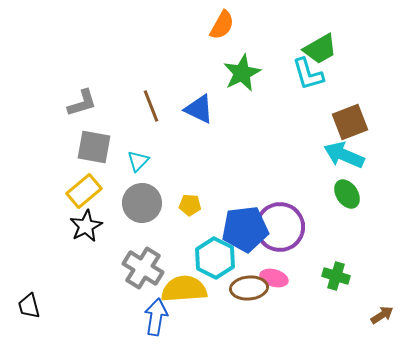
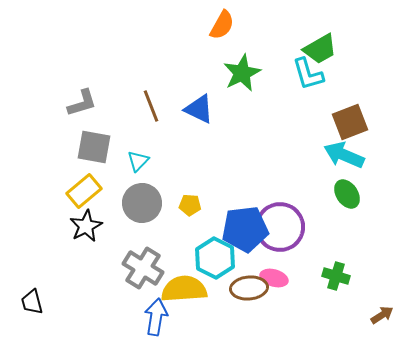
black trapezoid: moved 3 px right, 4 px up
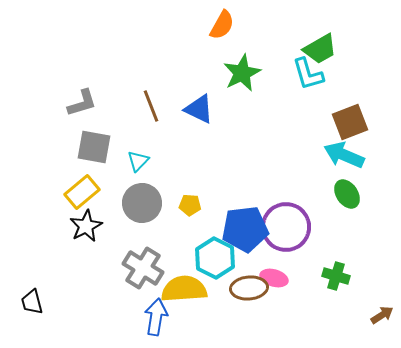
yellow rectangle: moved 2 px left, 1 px down
purple circle: moved 6 px right
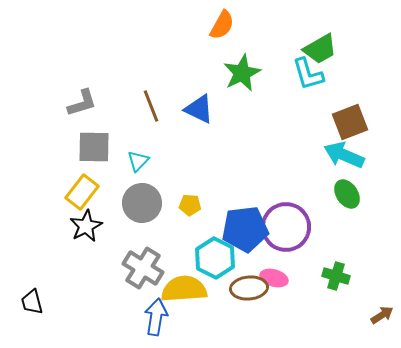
gray square: rotated 9 degrees counterclockwise
yellow rectangle: rotated 12 degrees counterclockwise
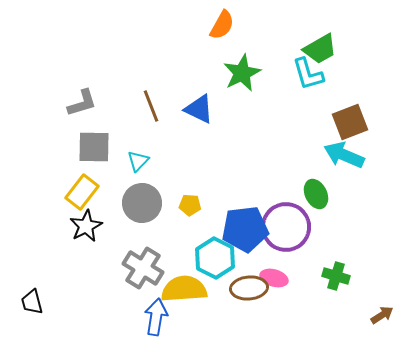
green ellipse: moved 31 px left; rotated 8 degrees clockwise
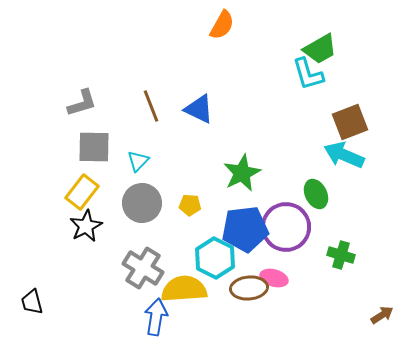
green star: moved 100 px down
green cross: moved 5 px right, 21 px up
